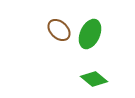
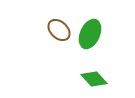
green diamond: rotated 8 degrees clockwise
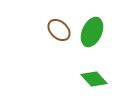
green ellipse: moved 2 px right, 2 px up
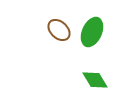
green diamond: moved 1 px right, 1 px down; rotated 12 degrees clockwise
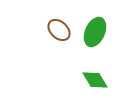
green ellipse: moved 3 px right
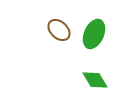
green ellipse: moved 1 px left, 2 px down
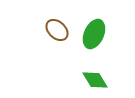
brown ellipse: moved 2 px left
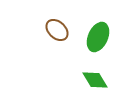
green ellipse: moved 4 px right, 3 px down
